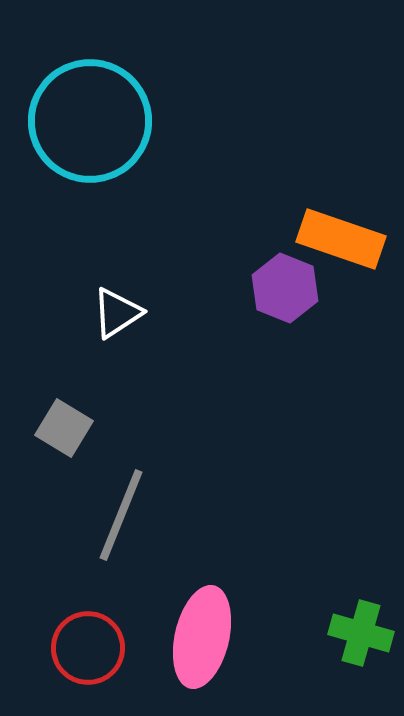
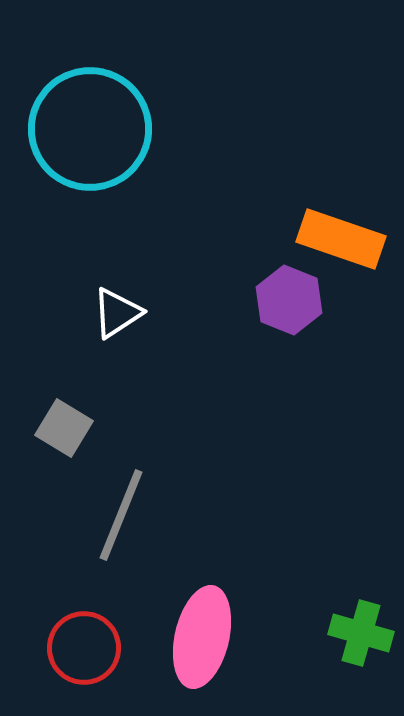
cyan circle: moved 8 px down
purple hexagon: moved 4 px right, 12 px down
red circle: moved 4 px left
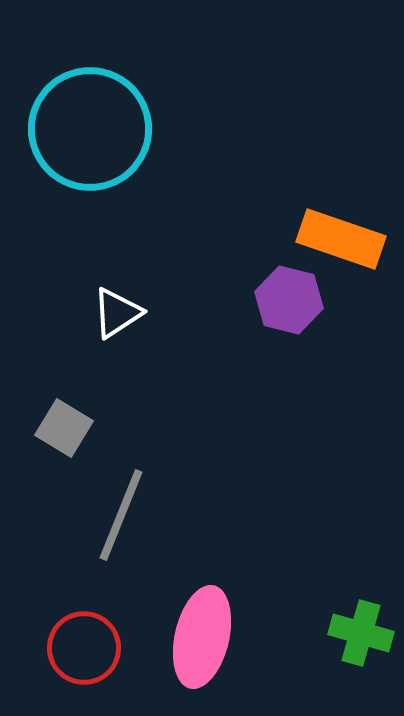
purple hexagon: rotated 8 degrees counterclockwise
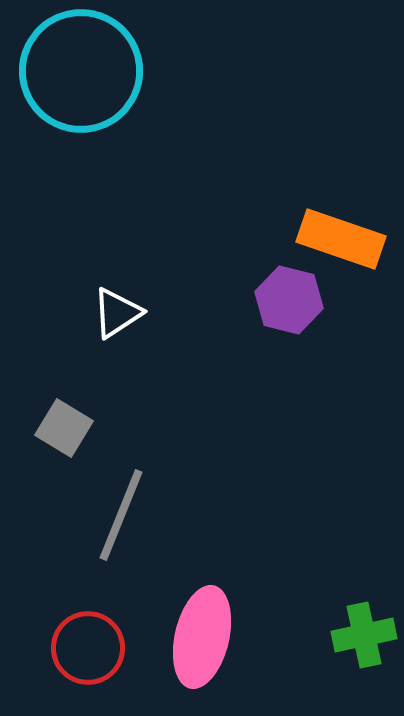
cyan circle: moved 9 px left, 58 px up
green cross: moved 3 px right, 2 px down; rotated 28 degrees counterclockwise
red circle: moved 4 px right
